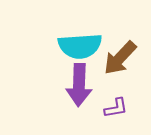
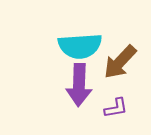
brown arrow: moved 4 px down
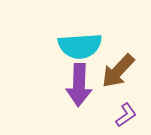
brown arrow: moved 2 px left, 9 px down
purple L-shape: moved 10 px right, 7 px down; rotated 25 degrees counterclockwise
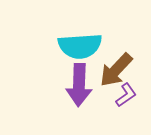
brown arrow: moved 2 px left, 1 px up
purple L-shape: moved 20 px up
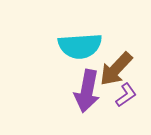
brown arrow: moved 1 px up
purple arrow: moved 8 px right, 6 px down; rotated 9 degrees clockwise
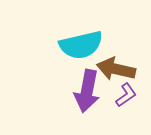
cyan semicircle: moved 1 px right, 1 px up; rotated 9 degrees counterclockwise
brown arrow: rotated 60 degrees clockwise
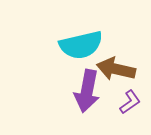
purple L-shape: moved 4 px right, 7 px down
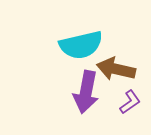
purple arrow: moved 1 px left, 1 px down
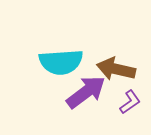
cyan semicircle: moved 20 px left, 17 px down; rotated 9 degrees clockwise
purple arrow: rotated 138 degrees counterclockwise
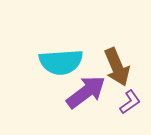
brown arrow: moved 1 px right, 2 px up; rotated 126 degrees counterclockwise
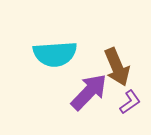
cyan semicircle: moved 6 px left, 8 px up
purple arrow: moved 3 px right; rotated 9 degrees counterclockwise
